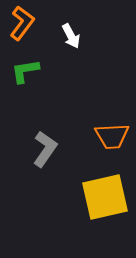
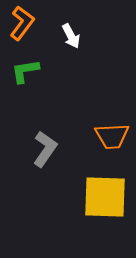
yellow square: rotated 15 degrees clockwise
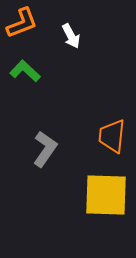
orange L-shape: rotated 32 degrees clockwise
green L-shape: rotated 52 degrees clockwise
orange trapezoid: rotated 99 degrees clockwise
yellow square: moved 1 px right, 2 px up
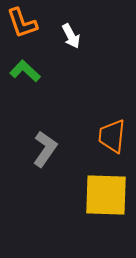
orange L-shape: rotated 92 degrees clockwise
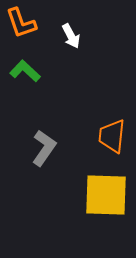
orange L-shape: moved 1 px left
gray L-shape: moved 1 px left, 1 px up
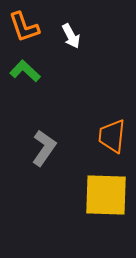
orange L-shape: moved 3 px right, 4 px down
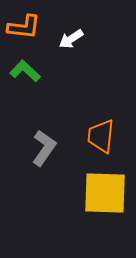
orange L-shape: rotated 64 degrees counterclockwise
white arrow: moved 3 px down; rotated 85 degrees clockwise
orange trapezoid: moved 11 px left
yellow square: moved 1 px left, 2 px up
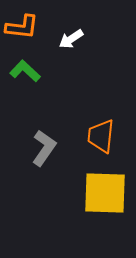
orange L-shape: moved 2 px left
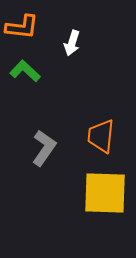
white arrow: moved 1 px right, 4 px down; rotated 40 degrees counterclockwise
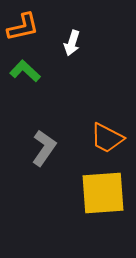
orange L-shape: moved 1 px right; rotated 20 degrees counterclockwise
orange trapezoid: moved 6 px right, 2 px down; rotated 69 degrees counterclockwise
yellow square: moved 2 px left; rotated 6 degrees counterclockwise
